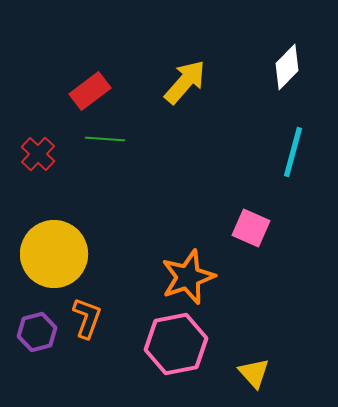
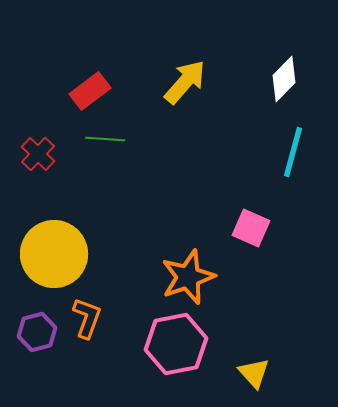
white diamond: moved 3 px left, 12 px down
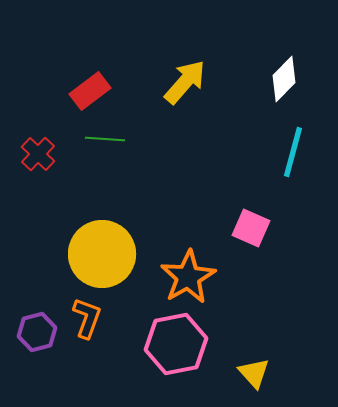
yellow circle: moved 48 px right
orange star: rotated 10 degrees counterclockwise
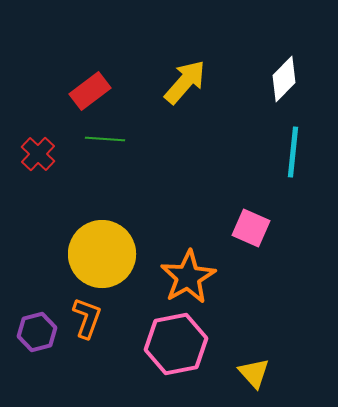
cyan line: rotated 9 degrees counterclockwise
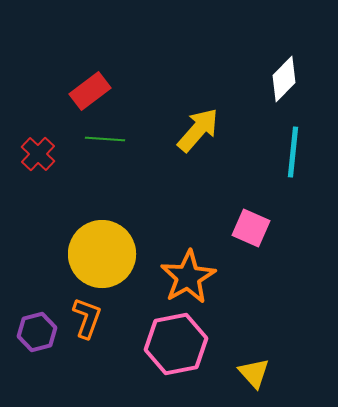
yellow arrow: moved 13 px right, 48 px down
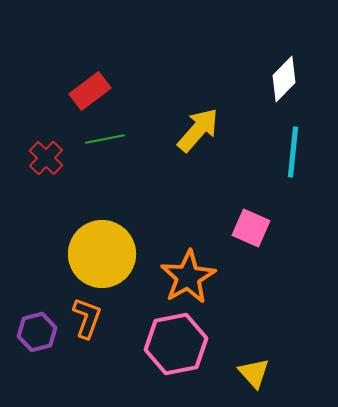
green line: rotated 15 degrees counterclockwise
red cross: moved 8 px right, 4 px down
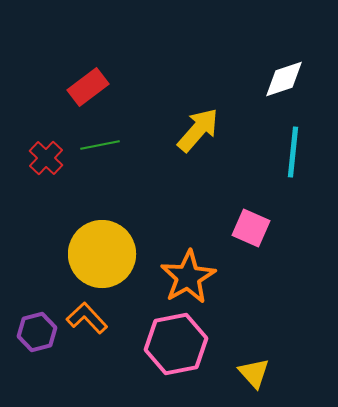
white diamond: rotated 27 degrees clockwise
red rectangle: moved 2 px left, 4 px up
green line: moved 5 px left, 6 px down
orange L-shape: rotated 63 degrees counterclockwise
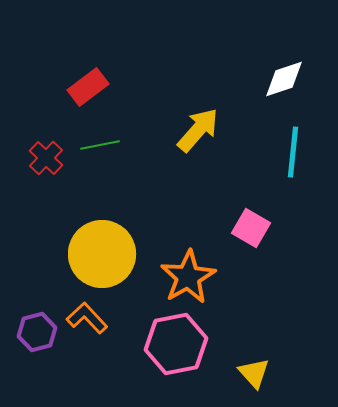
pink square: rotated 6 degrees clockwise
